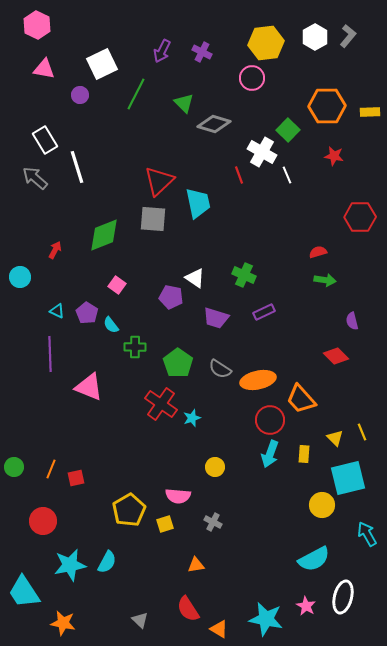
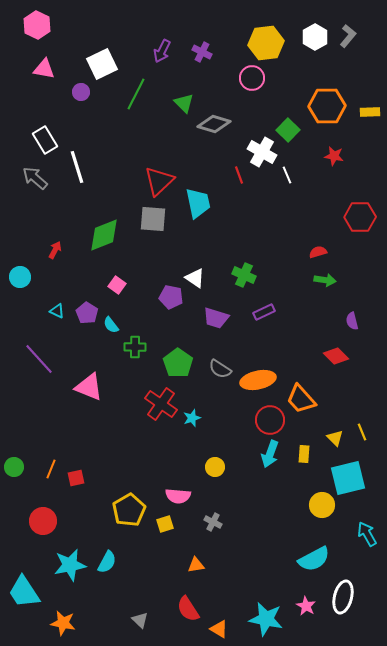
purple circle at (80, 95): moved 1 px right, 3 px up
purple line at (50, 354): moved 11 px left, 5 px down; rotated 40 degrees counterclockwise
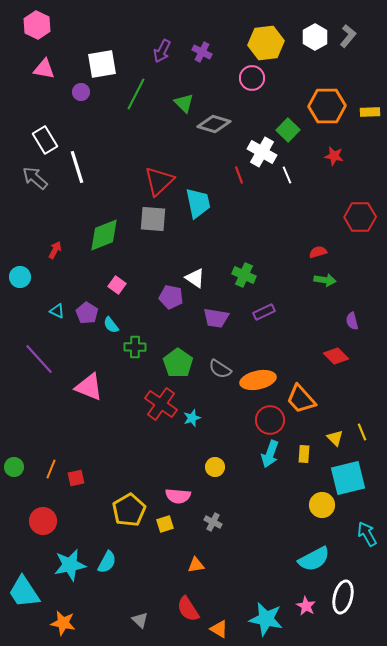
white square at (102, 64): rotated 16 degrees clockwise
purple trapezoid at (216, 318): rotated 8 degrees counterclockwise
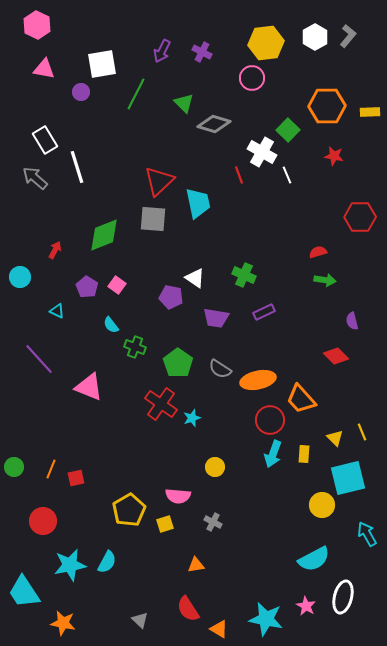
purple pentagon at (87, 313): moved 26 px up
green cross at (135, 347): rotated 20 degrees clockwise
cyan arrow at (270, 454): moved 3 px right
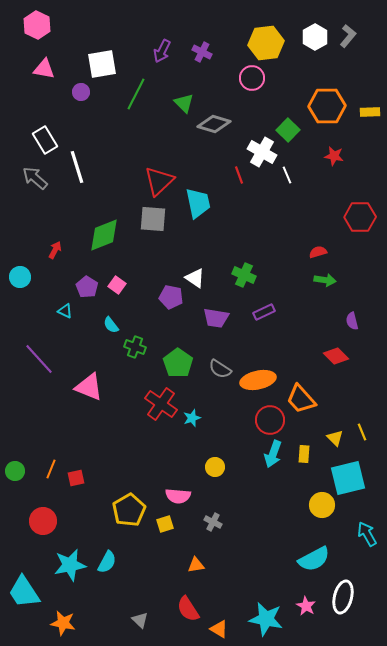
cyan triangle at (57, 311): moved 8 px right
green circle at (14, 467): moved 1 px right, 4 px down
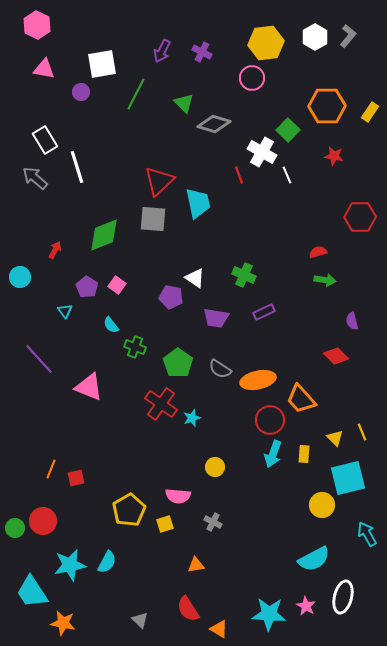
yellow rectangle at (370, 112): rotated 54 degrees counterclockwise
cyan triangle at (65, 311): rotated 28 degrees clockwise
green circle at (15, 471): moved 57 px down
cyan trapezoid at (24, 592): moved 8 px right
cyan star at (266, 619): moved 3 px right, 5 px up; rotated 8 degrees counterclockwise
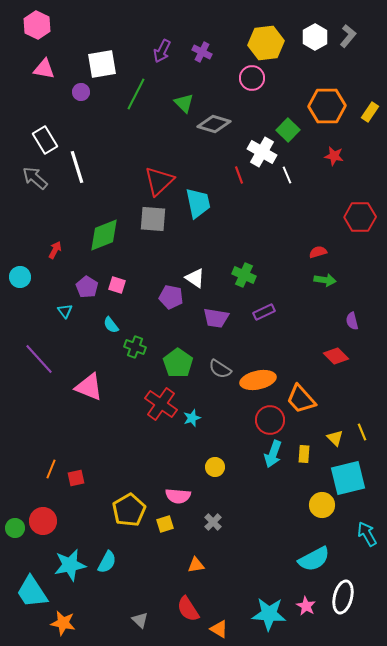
pink square at (117, 285): rotated 18 degrees counterclockwise
gray cross at (213, 522): rotated 18 degrees clockwise
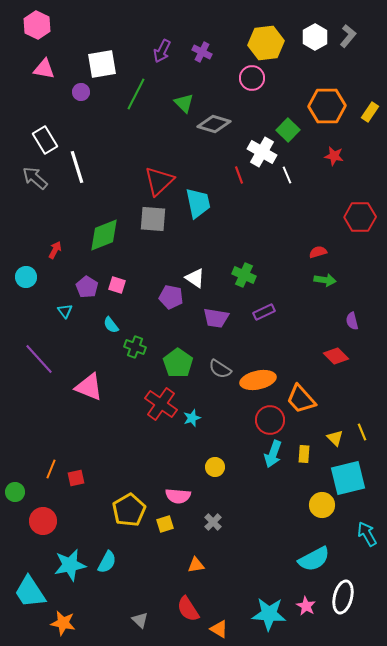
cyan circle at (20, 277): moved 6 px right
green circle at (15, 528): moved 36 px up
cyan trapezoid at (32, 592): moved 2 px left
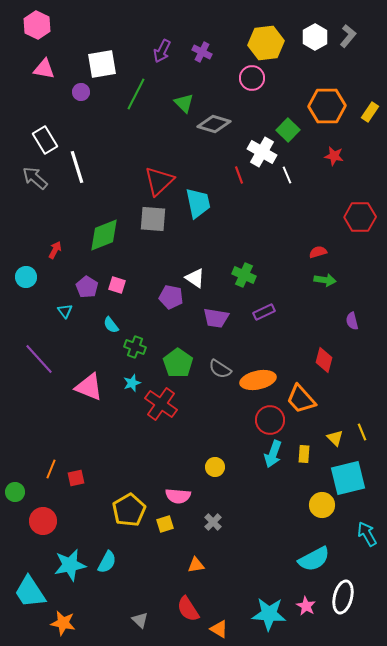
red diamond at (336, 356): moved 12 px left, 4 px down; rotated 60 degrees clockwise
cyan star at (192, 418): moved 60 px left, 35 px up
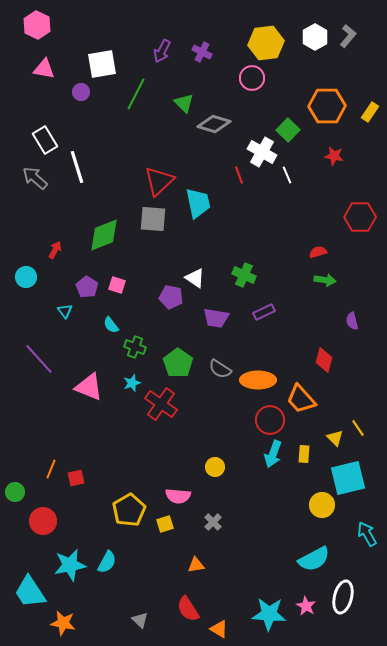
orange ellipse at (258, 380): rotated 12 degrees clockwise
yellow line at (362, 432): moved 4 px left, 4 px up; rotated 12 degrees counterclockwise
